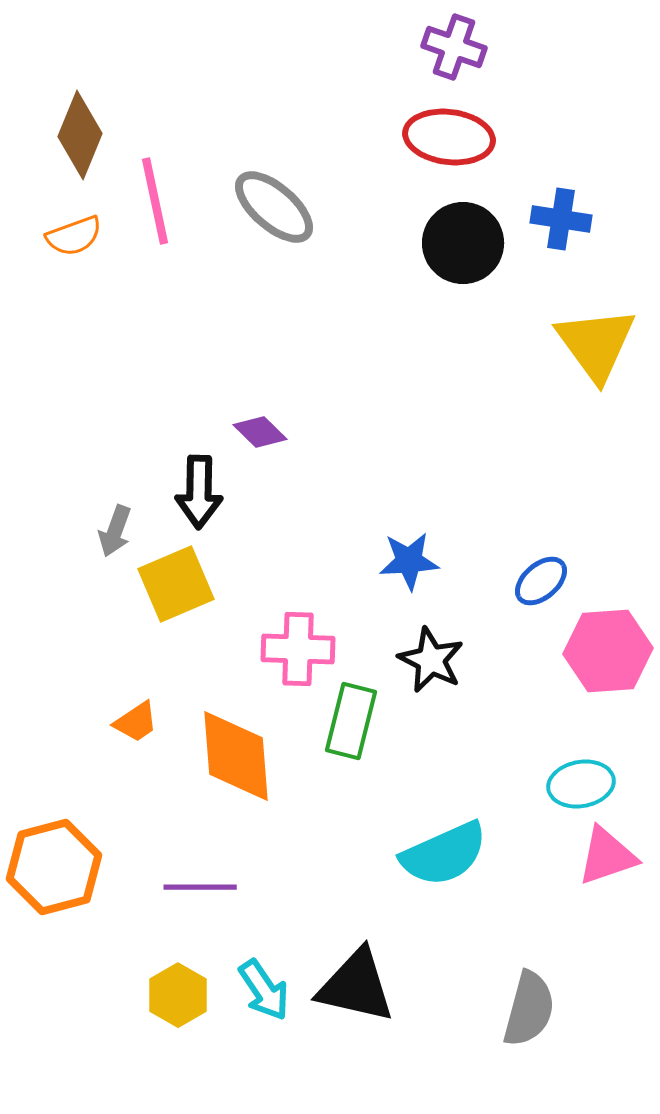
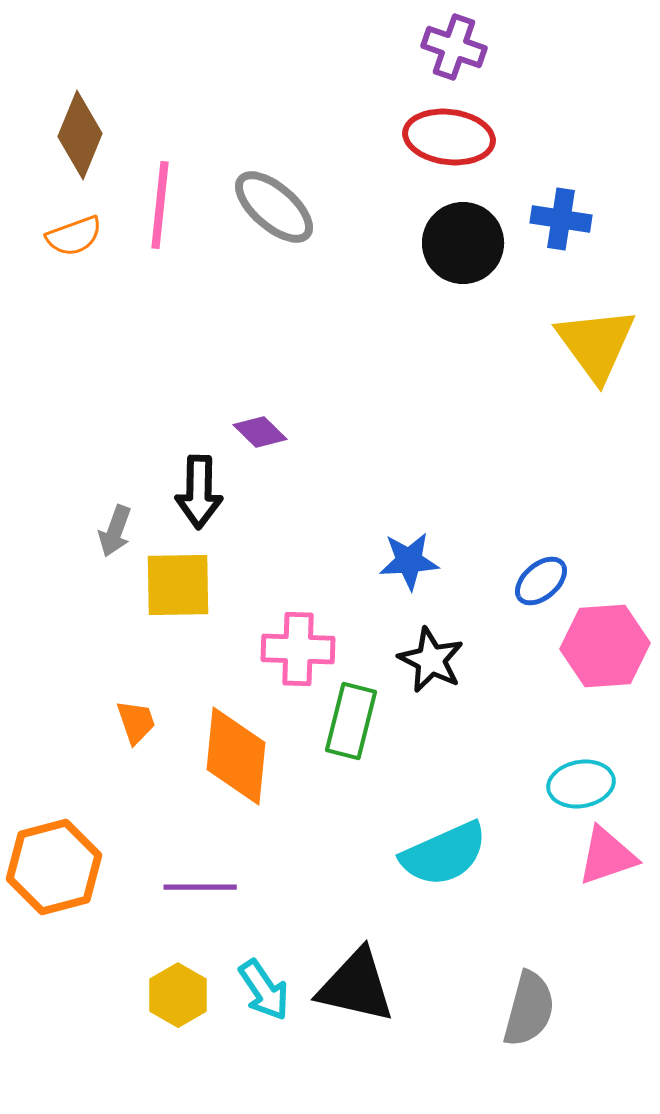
pink line: moved 5 px right, 4 px down; rotated 18 degrees clockwise
yellow square: moved 2 px right, 1 px down; rotated 22 degrees clockwise
pink hexagon: moved 3 px left, 5 px up
orange trapezoid: rotated 75 degrees counterclockwise
orange diamond: rotated 10 degrees clockwise
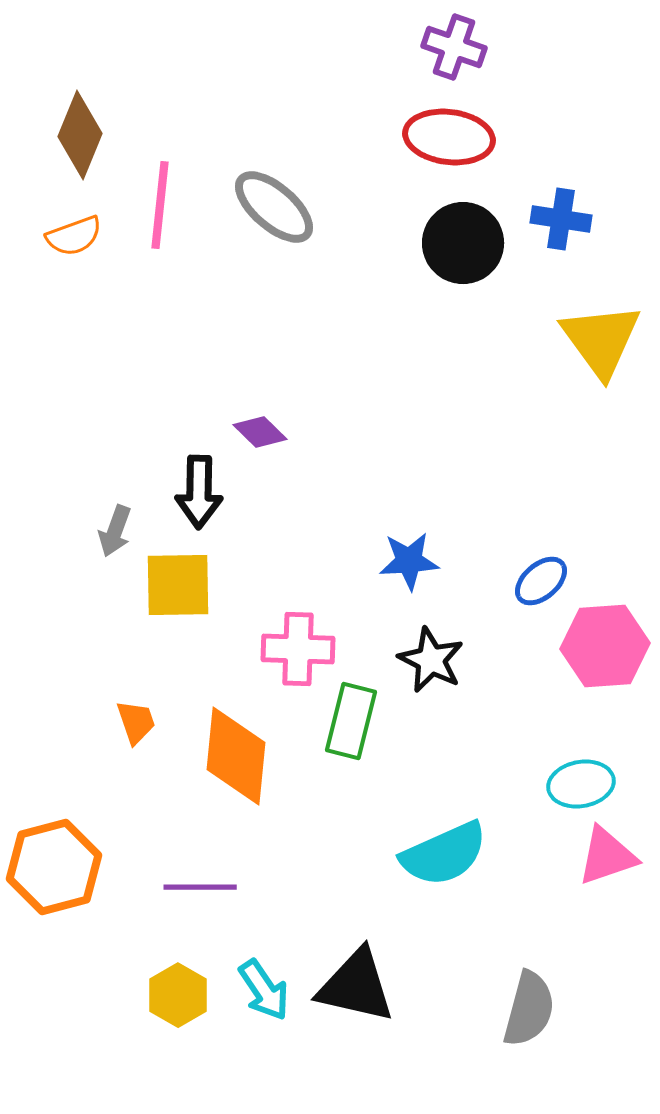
yellow triangle: moved 5 px right, 4 px up
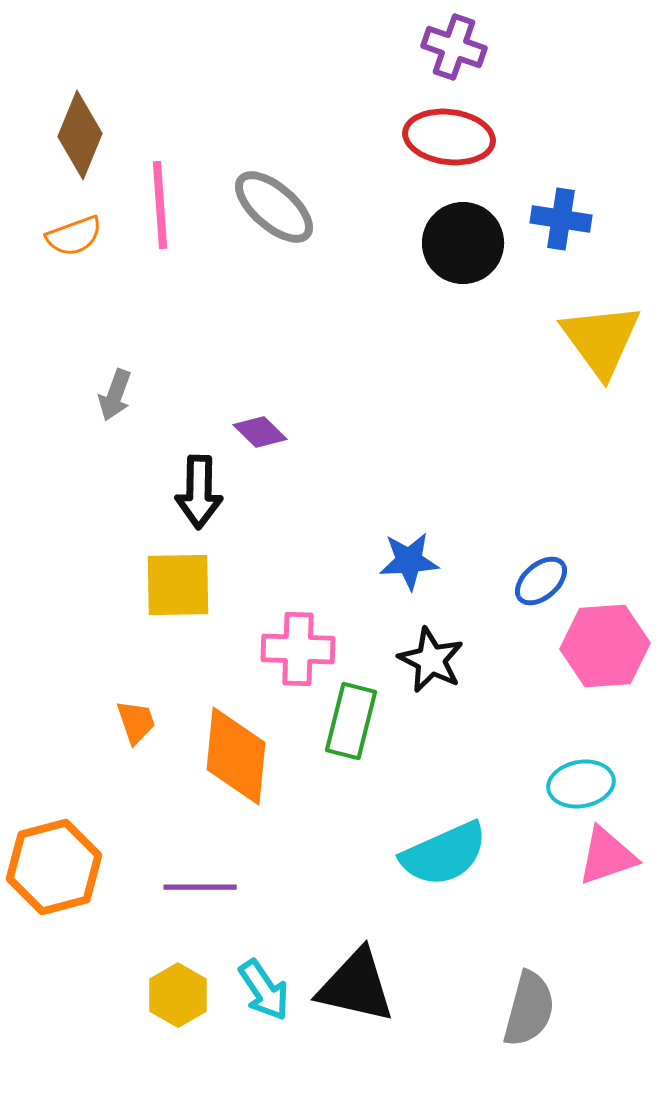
pink line: rotated 10 degrees counterclockwise
gray arrow: moved 136 px up
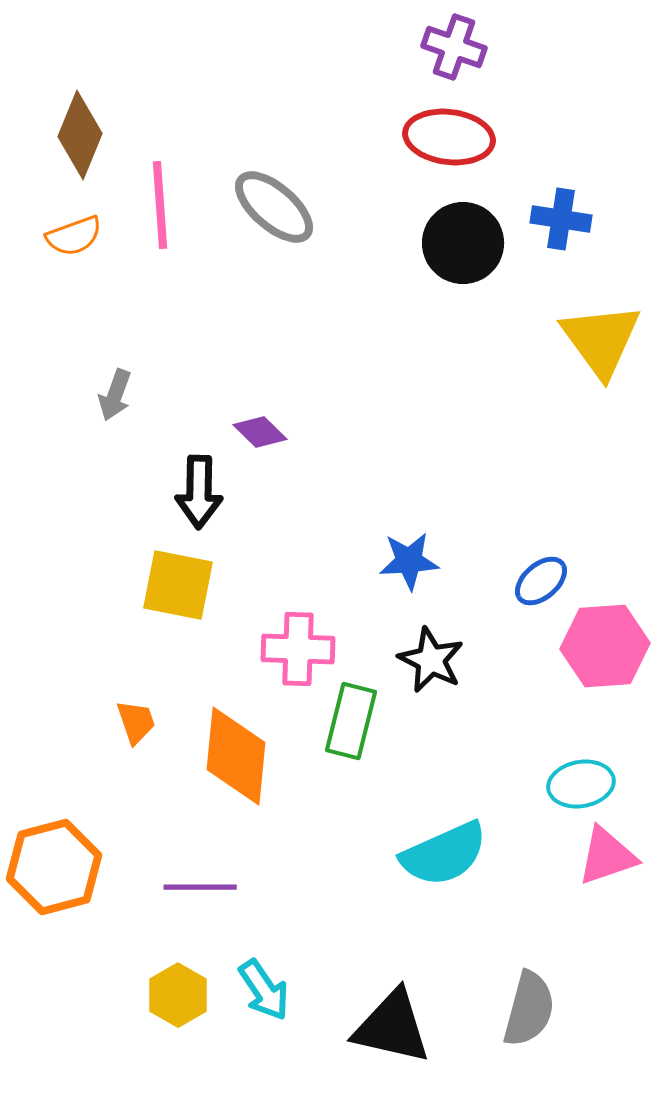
yellow square: rotated 12 degrees clockwise
black triangle: moved 36 px right, 41 px down
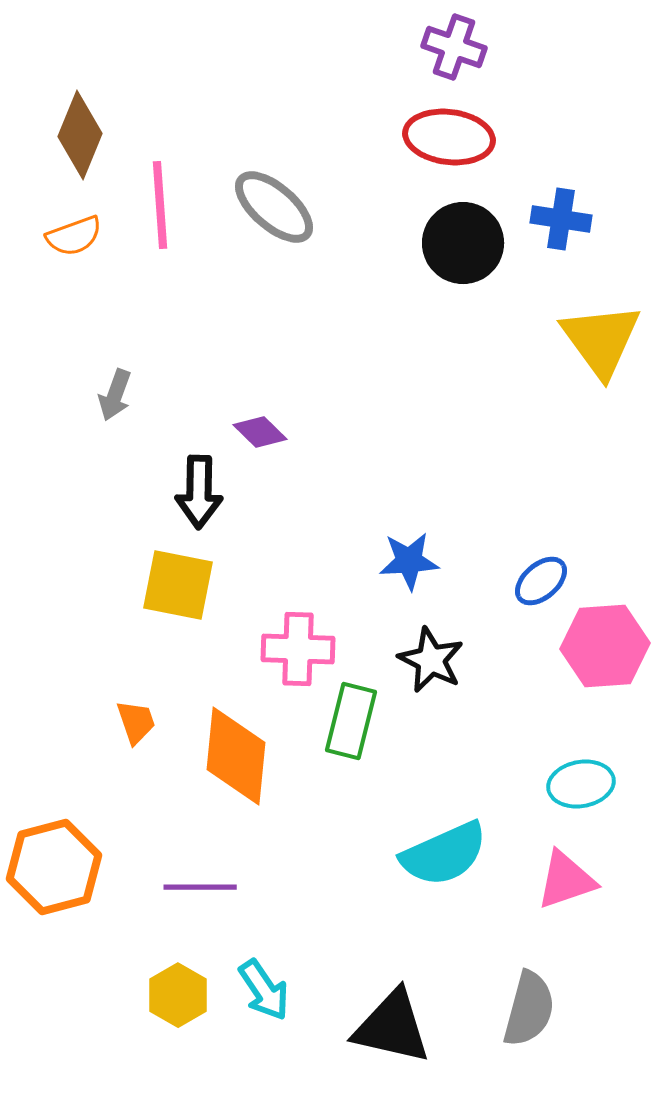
pink triangle: moved 41 px left, 24 px down
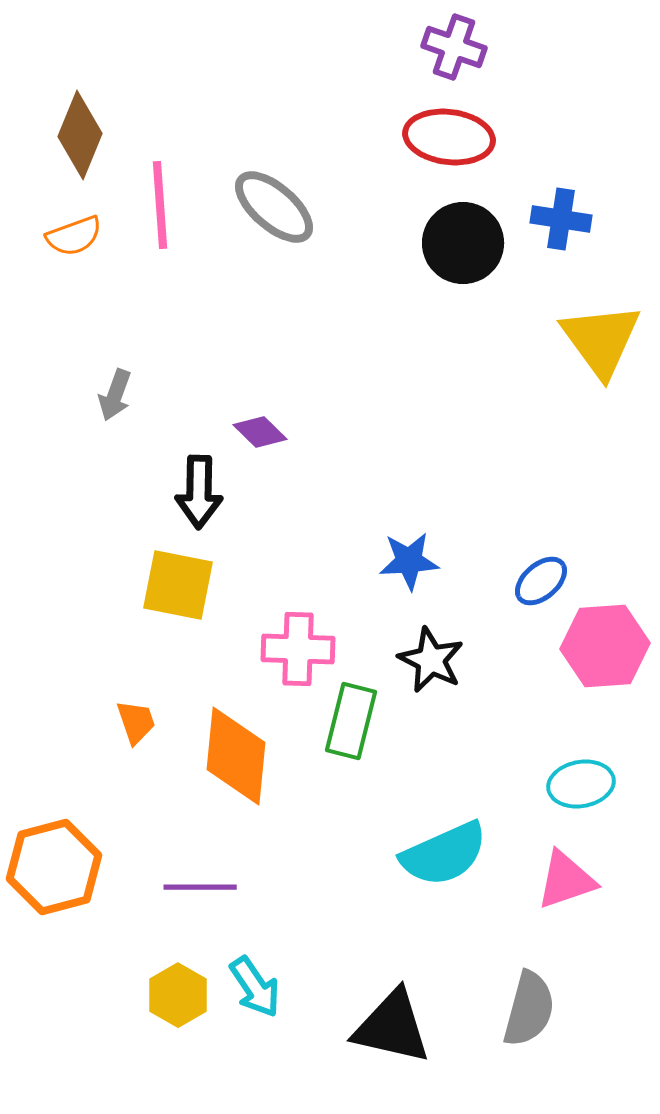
cyan arrow: moved 9 px left, 3 px up
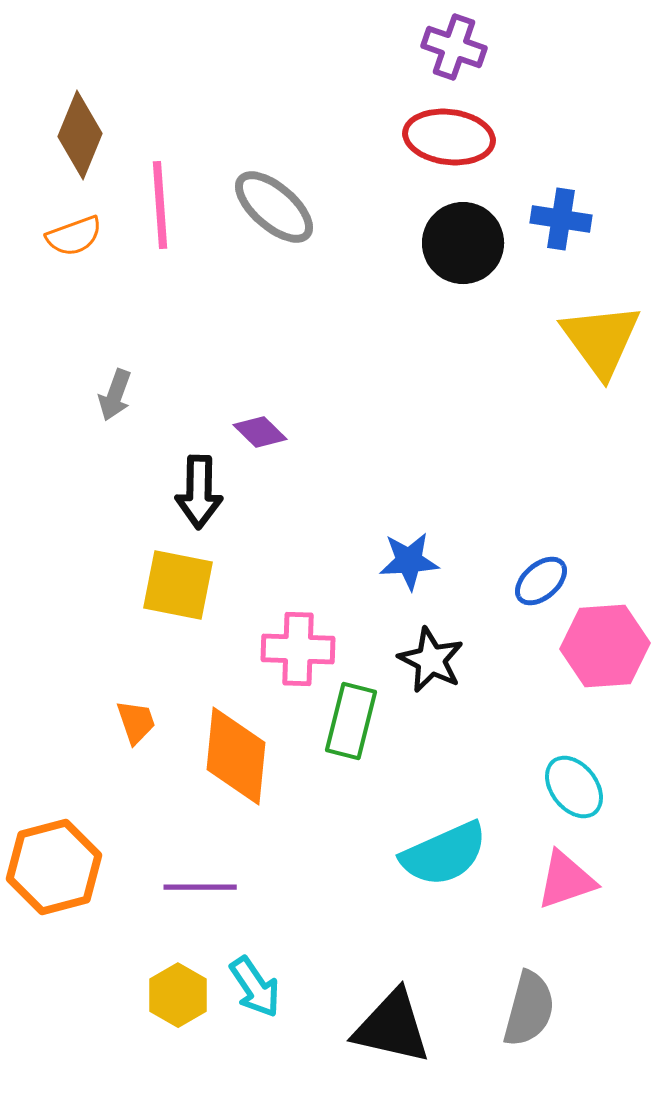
cyan ellipse: moved 7 px left, 3 px down; rotated 62 degrees clockwise
